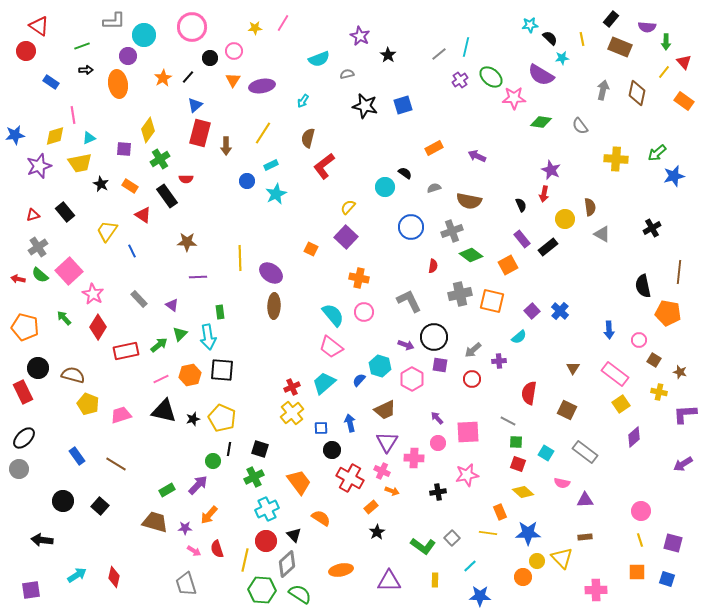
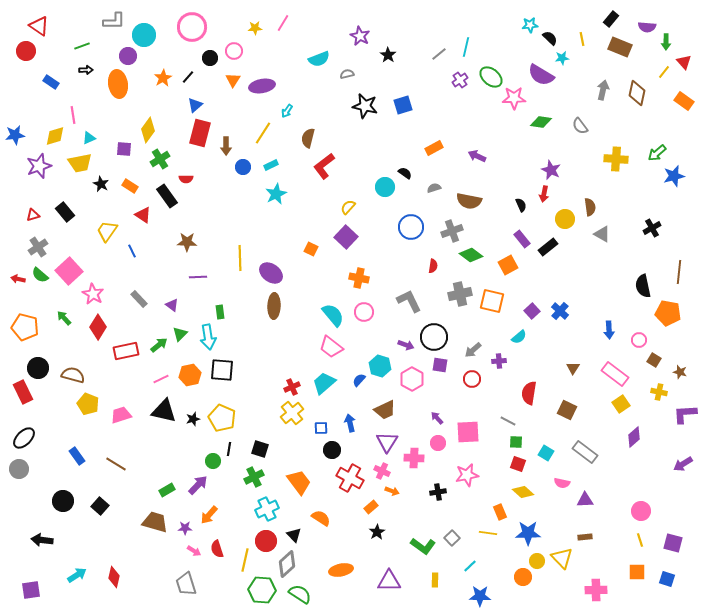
cyan arrow at (303, 101): moved 16 px left, 10 px down
blue circle at (247, 181): moved 4 px left, 14 px up
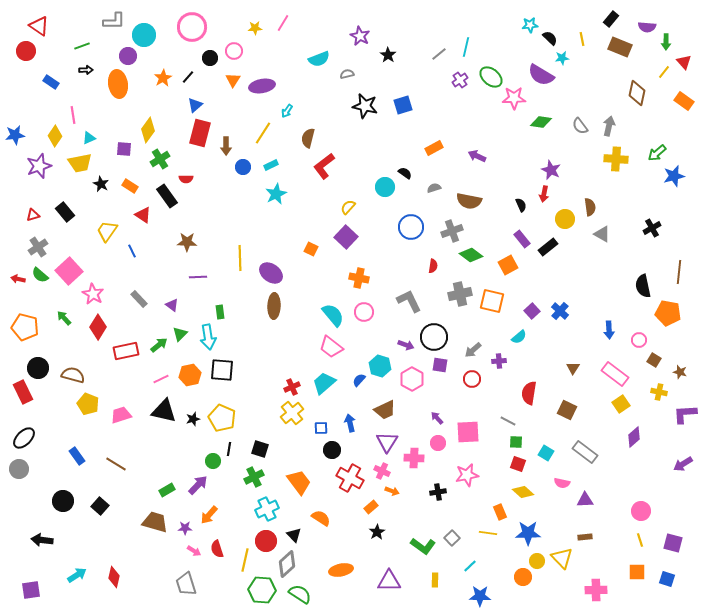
gray arrow at (603, 90): moved 6 px right, 36 px down
yellow diamond at (55, 136): rotated 40 degrees counterclockwise
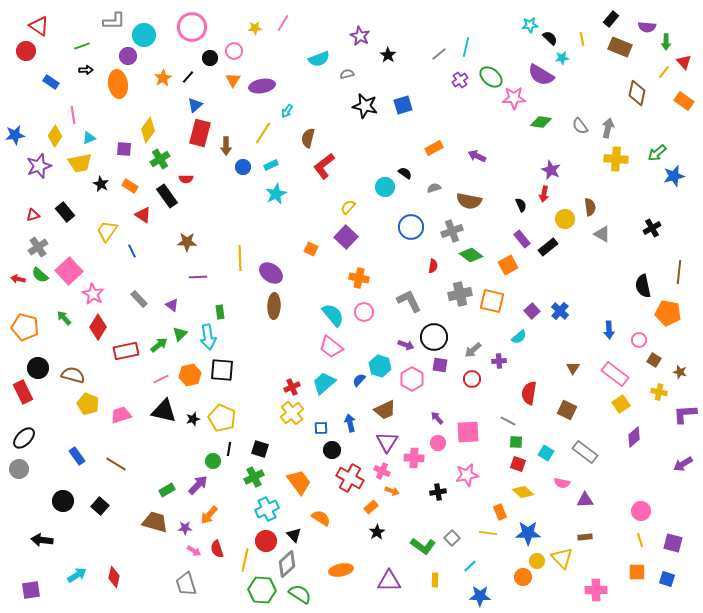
gray arrow at (609, 126): moved 1 px left, 2 px down
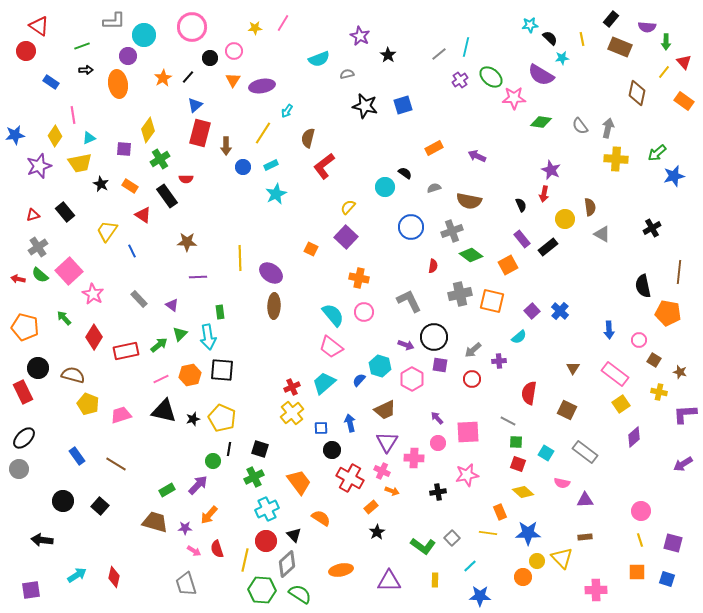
red diamond at (98, 327): moved 4 px left, 10 px down
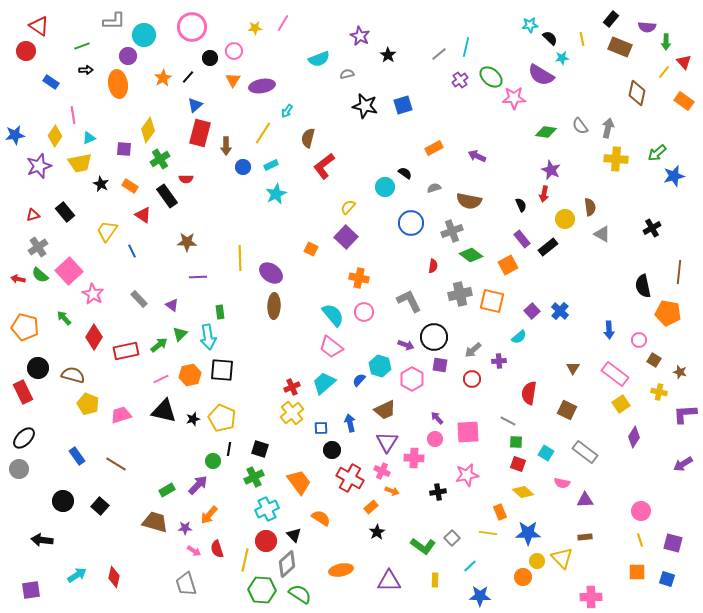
green diamond at (541, 122): moved 5 px right, 10 px down
blue circle at (411, 227): moved 4 px up
purple diamond at (634, 437): rotated 15 degrees counterclockwise
pink circle at (438, 443): moved 3 px left, 4 px up
pink cross at (596, 590): moved 5 px left, 7 px down
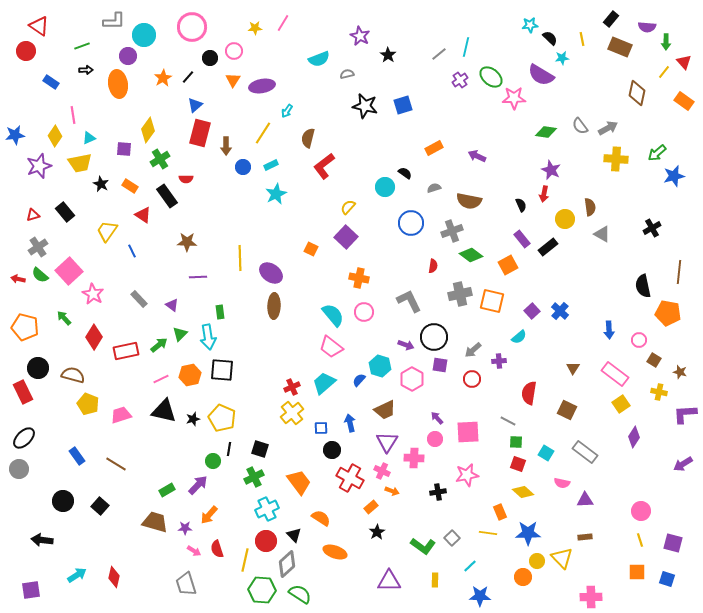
gray arrow at (608, 128): rotated 48 degrees clockwise
orange ellipse at (341, 570): moved 6 px left, 18 px up; rotated 30 degrees clockwise
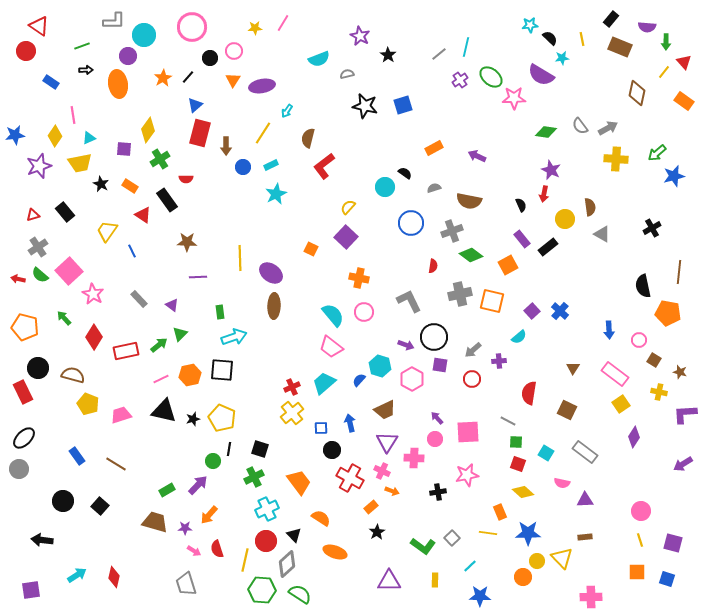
black rectangle at (167, 196): moved 4 px down
cyan arrow at (208, 337): moved 26 px right; rotated 100 degrees counterclockwise
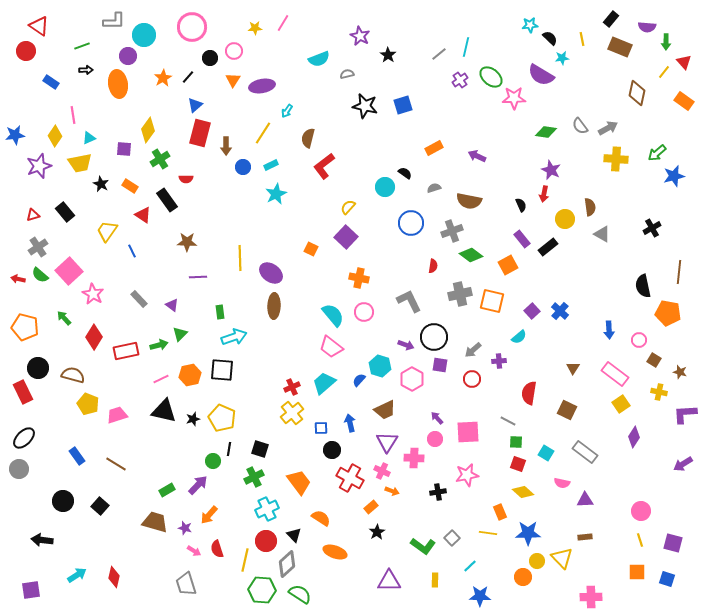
green arrow at (159, 345): rotated 24 degrees clockwise
pink trapezoid at (121, 415): moved 4 px left
purple star at (185, 528): rotated 16 degrees clockwise
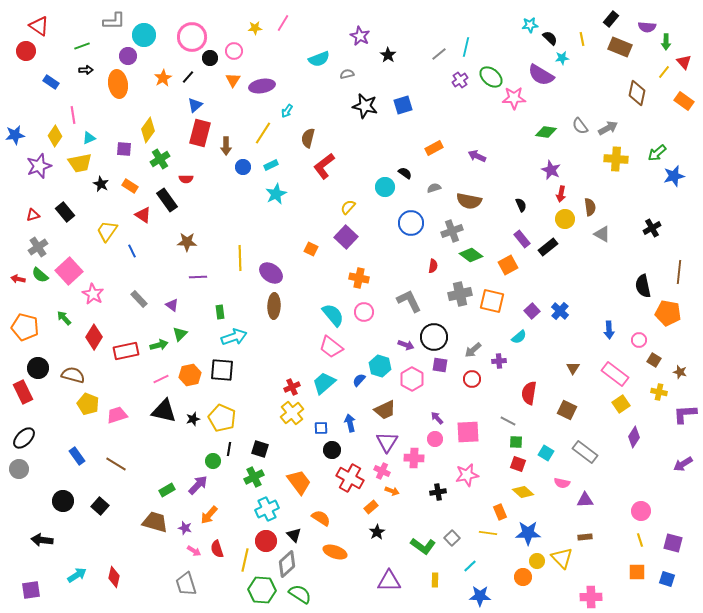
pink circle at (192, 27): moved 10 px down
red arrow at (544, 194): moved 17 px right
